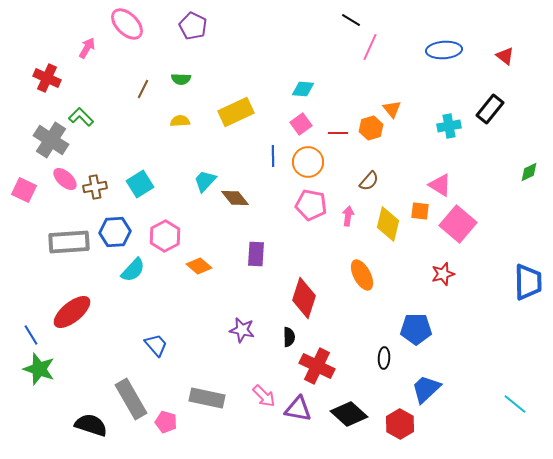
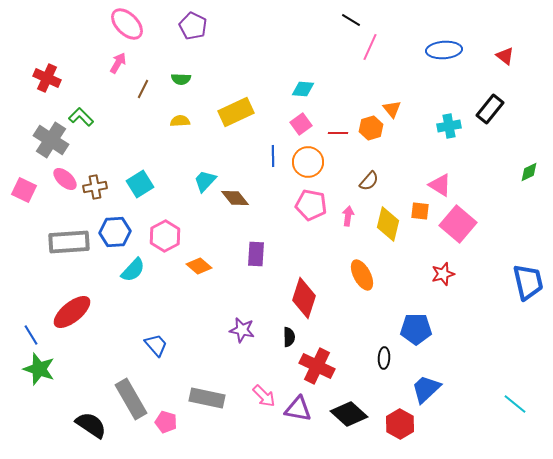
pink arrow at (87, 48): moved 31 px right, 15 px down
blue trapezoid at (528, 282): rotated 12 degrees counterclockwise
black semicircle at (91, 425): rotated 16 degrees clockwise
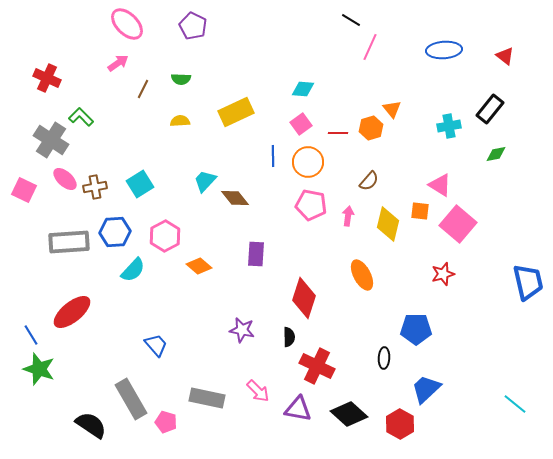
pink arrow at (118, 63): rotated 25 degrees clockwise
green diamond at (529, 172): moved 33 px left, 18 px up; rotated 15 degrees clockwise
pink arrow at (264, 396): moved 6 px left, 5 px up
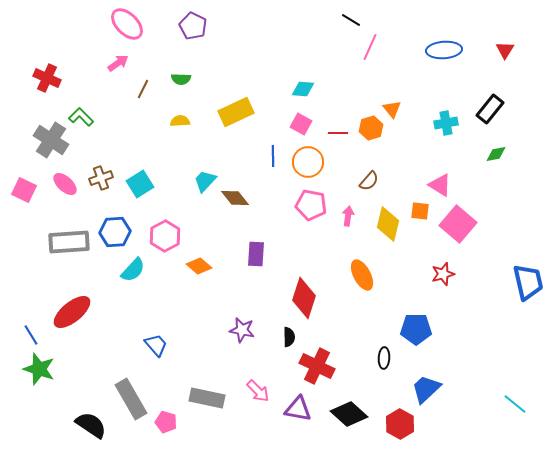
red triangle at (505, 56): moved 6 px up; rotated 24 degrees clockwise
pink square at (301, 124): rotated 25 degrees counterclockwise
cyan cross at (449, 126): moved 3 px left, 3 px up
pink ellipse at (65, 179): moved 5 px down
brown cross at (95, 187): moved 6 px right, 9 px up; rotated 10 degrees counterclockwise
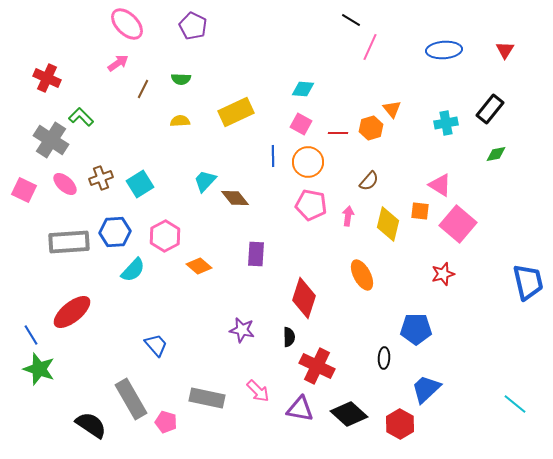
purple triangle at (298, 409): moved 2 px right
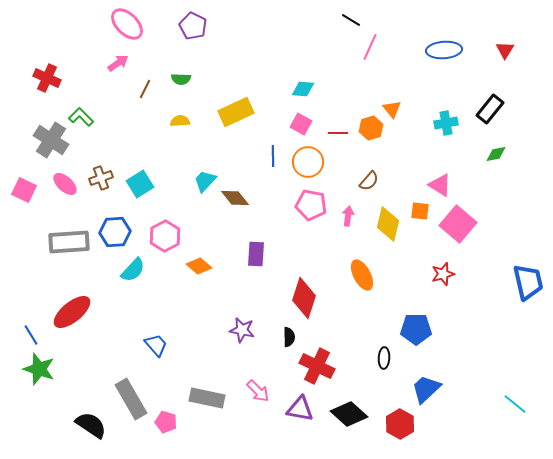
brown line at (143, 89): moved 2 px right
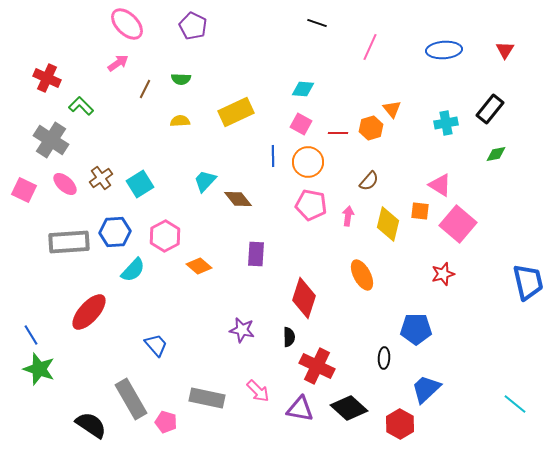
black line at (351, 20): moved 34 px left, 3 px down; rotated 12 degrees counterclockwise
green L-shape at (81, 117): moved 11 px up
brown cross at (101, 178): rotated 15 degrees counterclockwise
brown diamond at (235, 198): moved 3 px right, 1 px down
red ellipse at (72, 312): moved 17 px right; rotated 9 degrees counterclockwise
black diamond at (349, 414): moved 6 px up
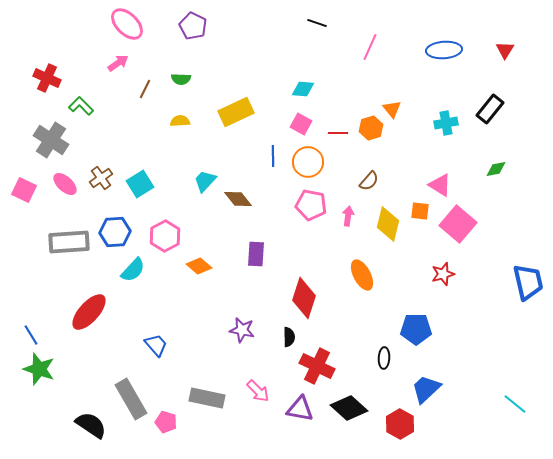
green diamond at (496, 154): moved 15 px down
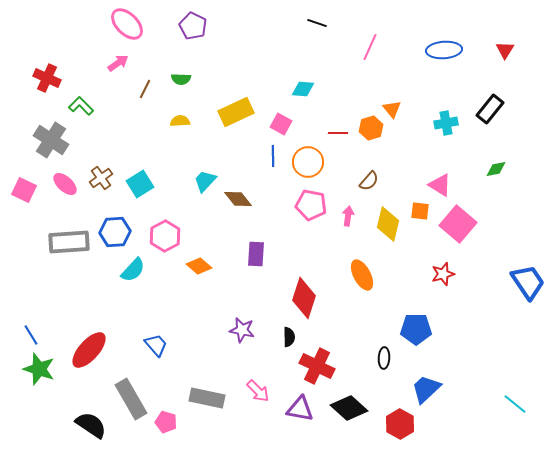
pink square at (301, 124): moved 20 px left
blue trapezoid at (528, 282): rotated 21 degrees counterclockwise
red ellipse at (89, 312): moved 38 px down
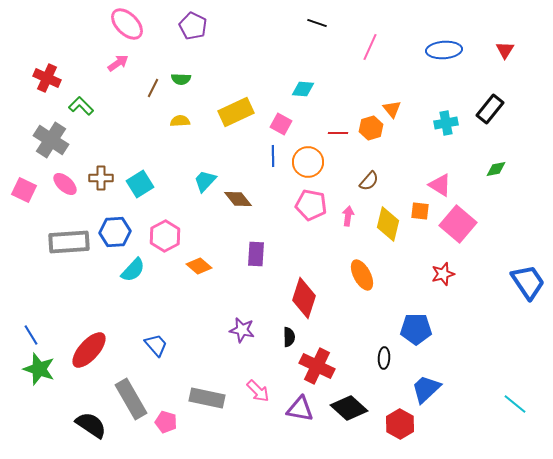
brown line at (145, 89): moved 8 px right, 1 px up
brown cross at (101, 178): rotated 35 degrees clockwise
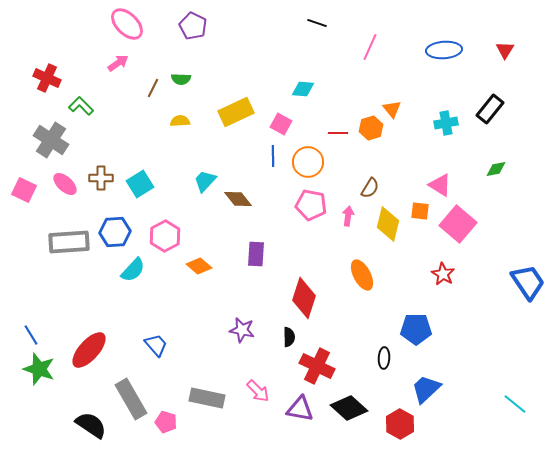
brown semicircle at (369, 181): moved 1 px right, 7 px down; rotated 10 degrees counterclockwise
red star at (443, 274): rotated 25 degrees counterclockwise
